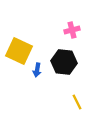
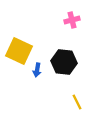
pink cross: moved 10 px up
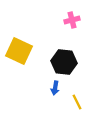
blue arrow: moved 18 px right, 18 px down
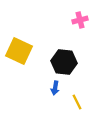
pink cross: moved 8 px right
